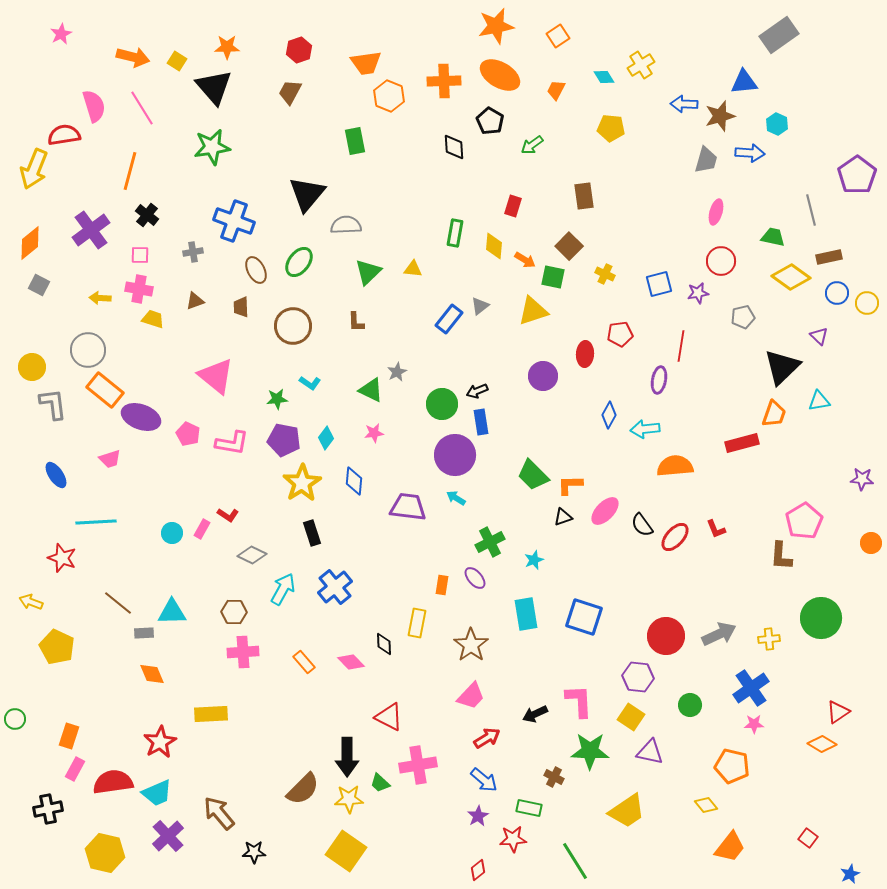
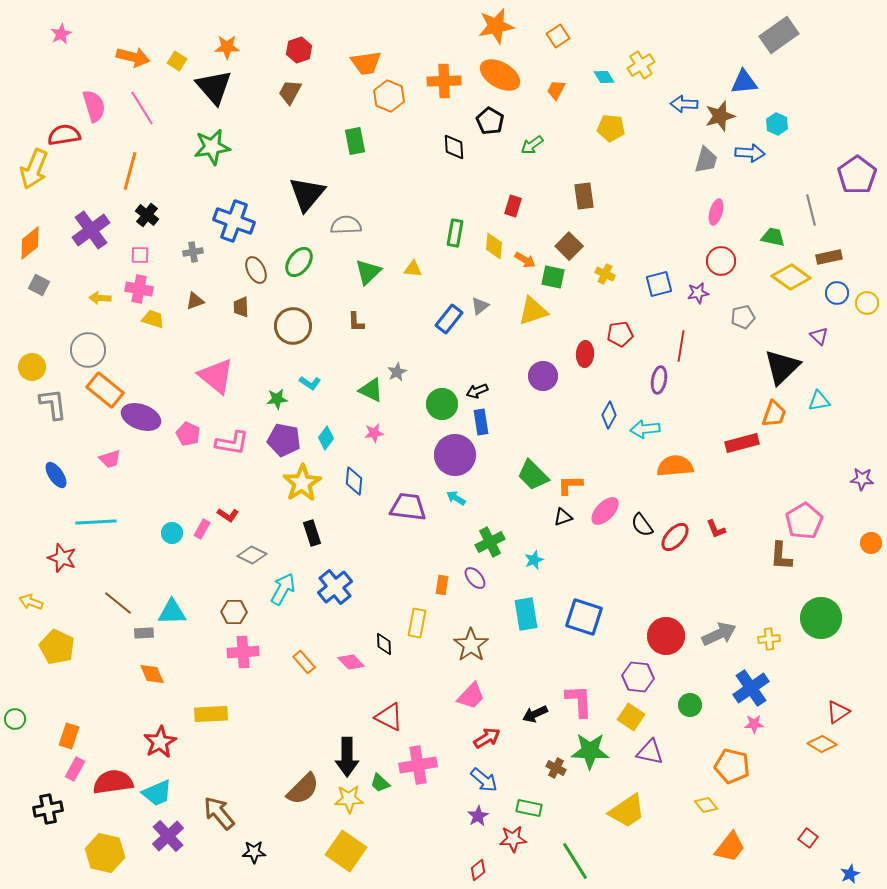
brown cross at (554, 777): moved 2 px right, 9 px up
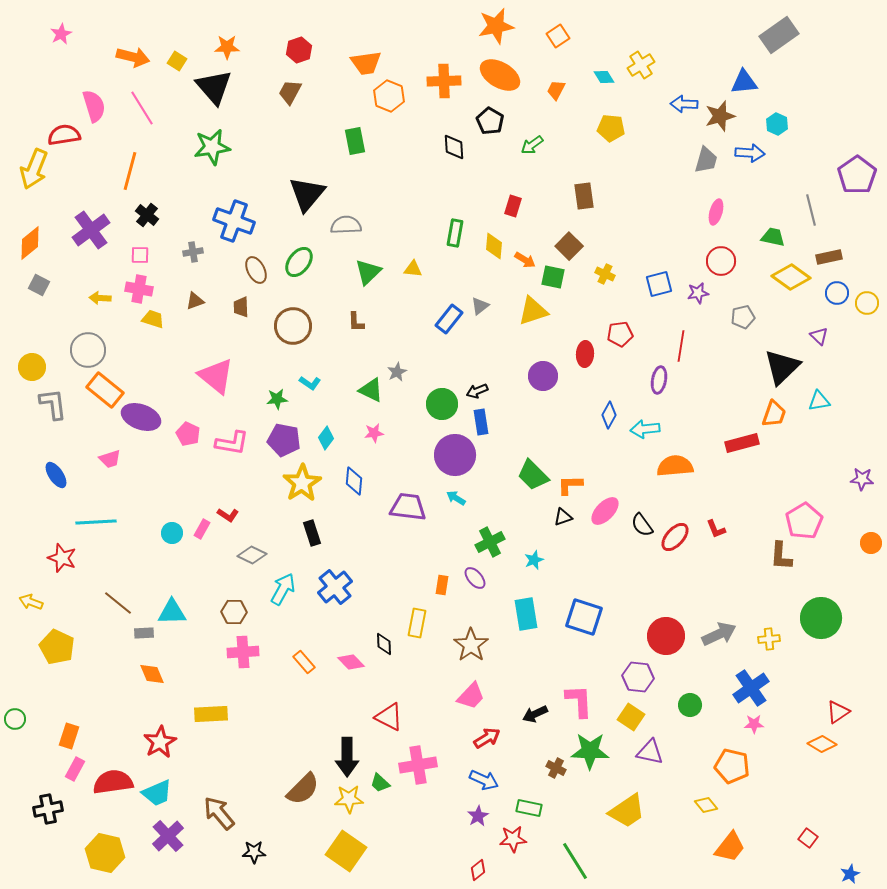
blue arrow at (484, 780): rotated 16 degrees counterclockwise
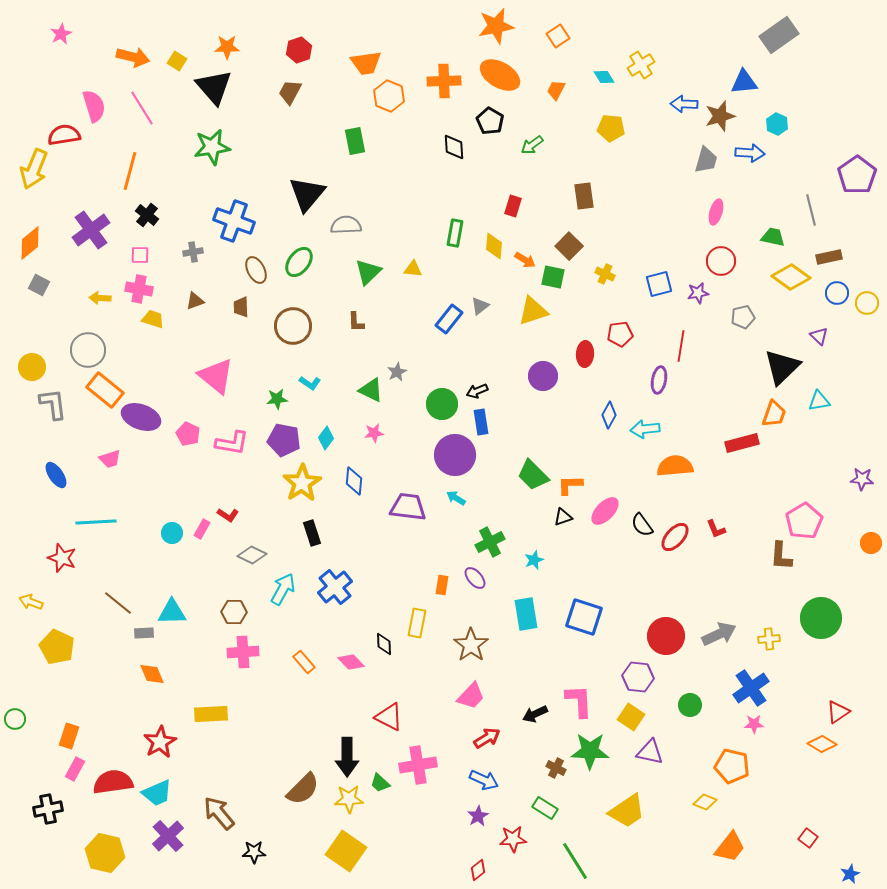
yellow diamond at (706, 805): moved 1 px left, 3 px up; rotated 30 degrees counterclockwise
green rectangle at (529, 808): moved 16 px right; rotated 20 degrees clockwise
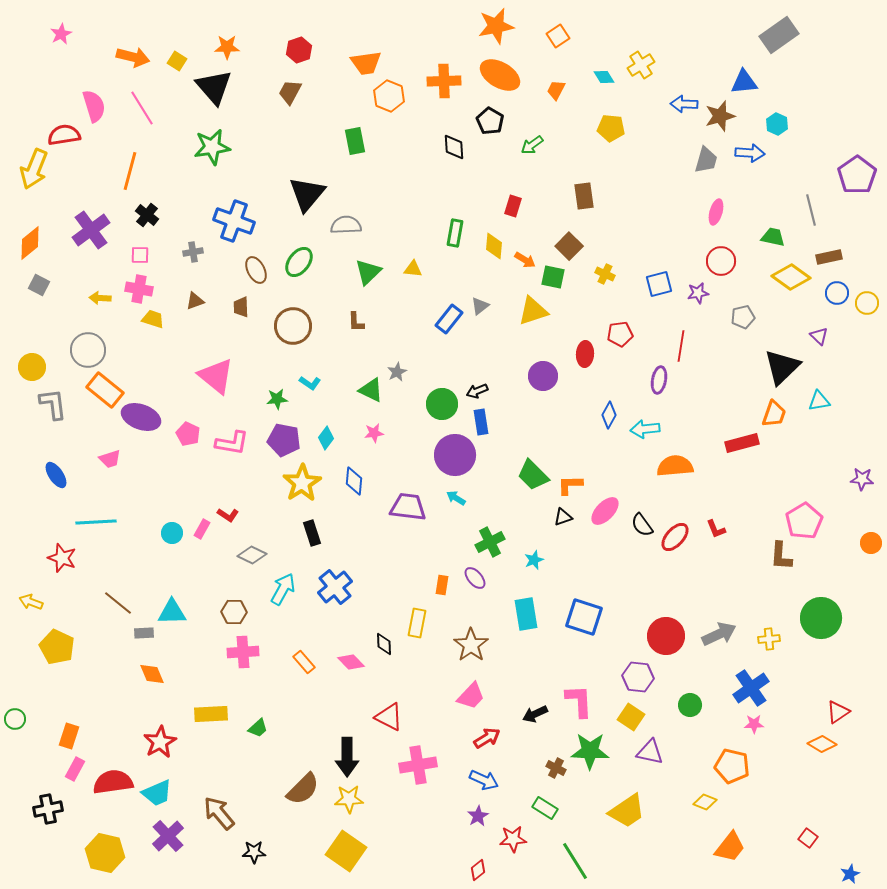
green trapezoid at (380, 783): moved 122 px left, 55 px up; rotated 85 degrees counterclockwise
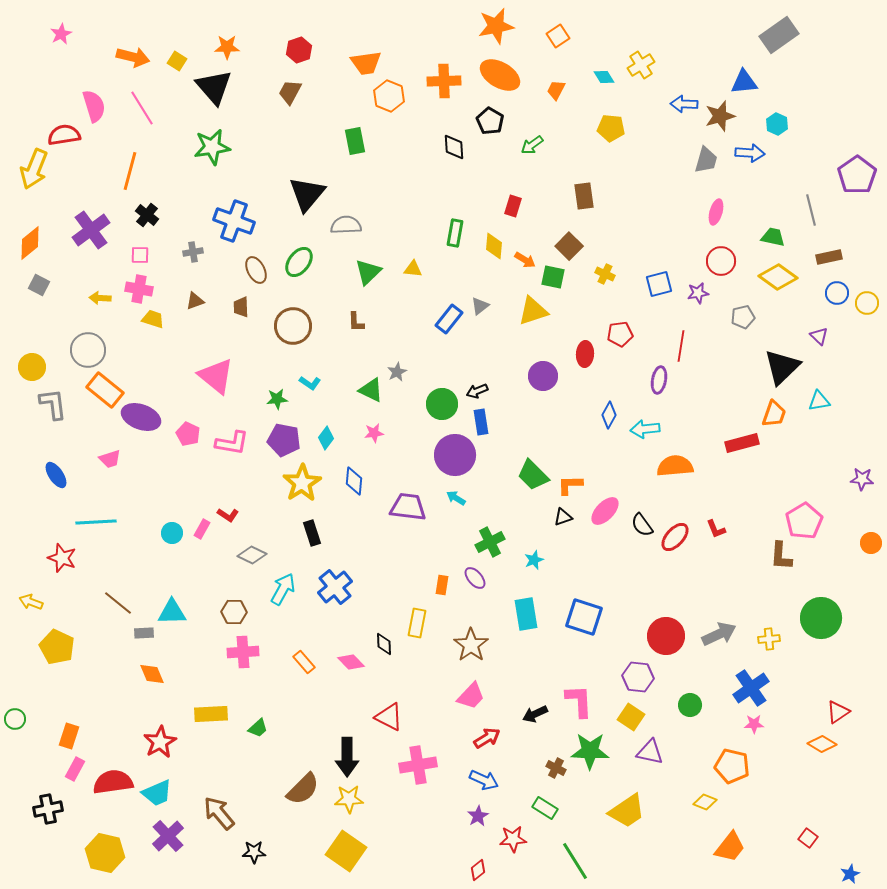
yellow diamond at (791, 277): moved 13 px left
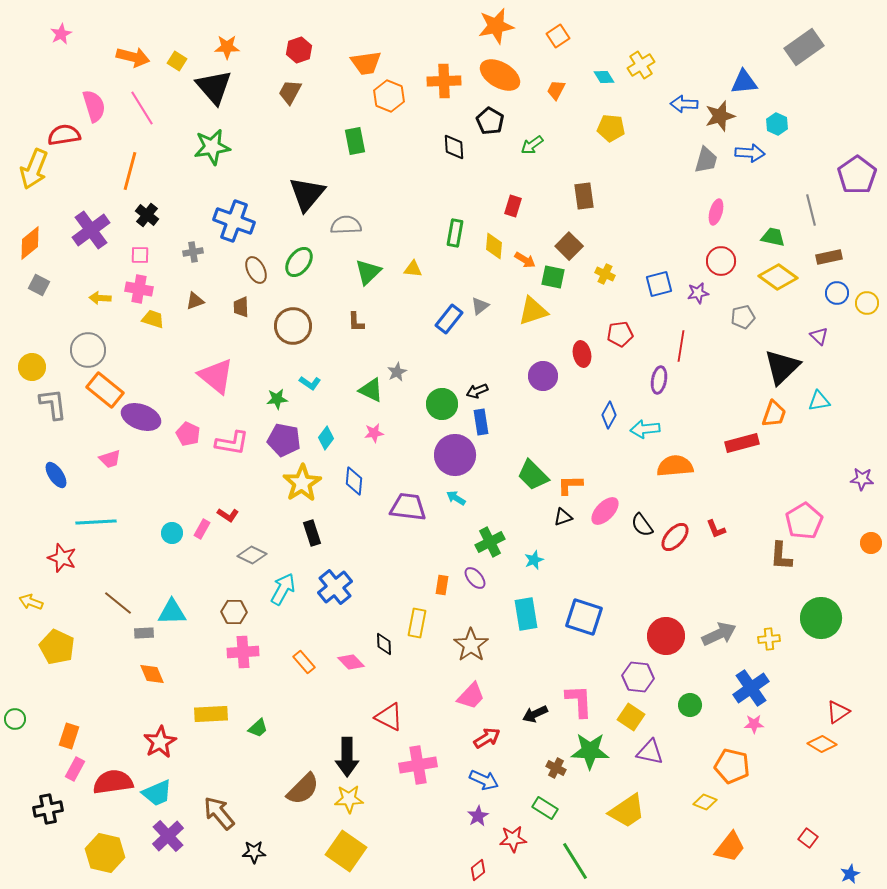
gray rectangle at (779, 35): moved 25 px right, 12 px down
red ellipse at (585, 354): moved 3 px left; rotated 15 degrees counterclockwise
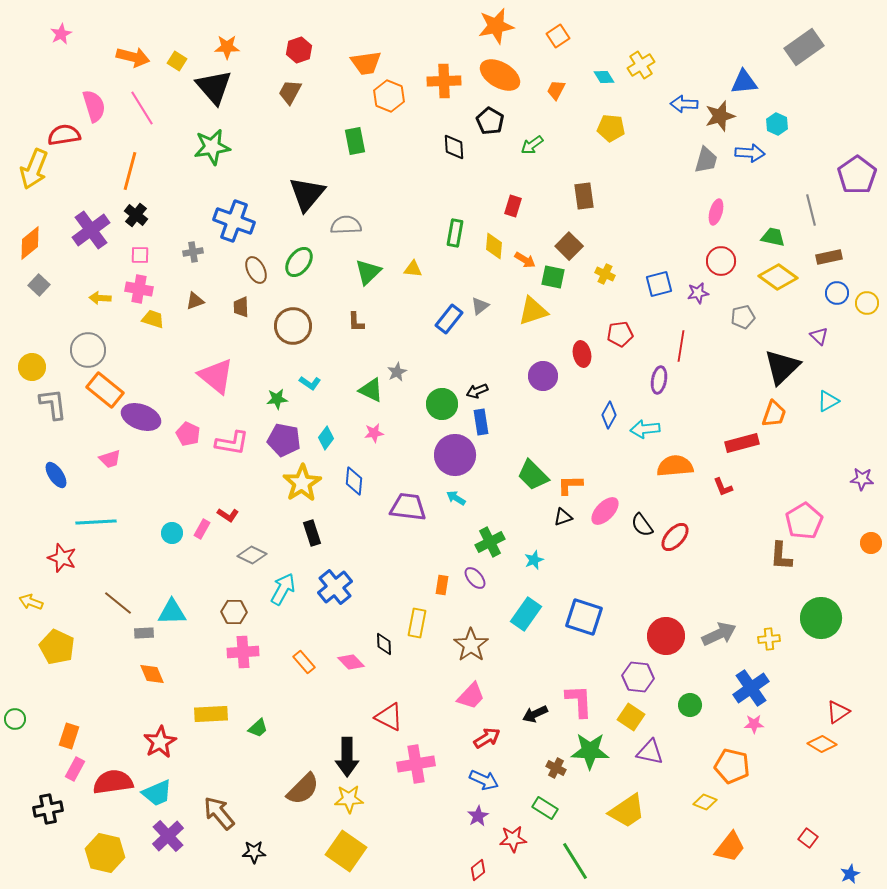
black cross at (147, 215): moved 11 px left
gray square at (39, 285): rotated 15 degrees clockwise
cyan triangle at (819, 401): moved 9 px right; rotated 20 degrees counterclockwise
red L-shape at (716, 529): moved 7 px right, 42 px up
cyan rectangle at (526, 614): rotated 44 degrees clockwise
pink cross at (418, 765): moved 2 px left, 1 px up
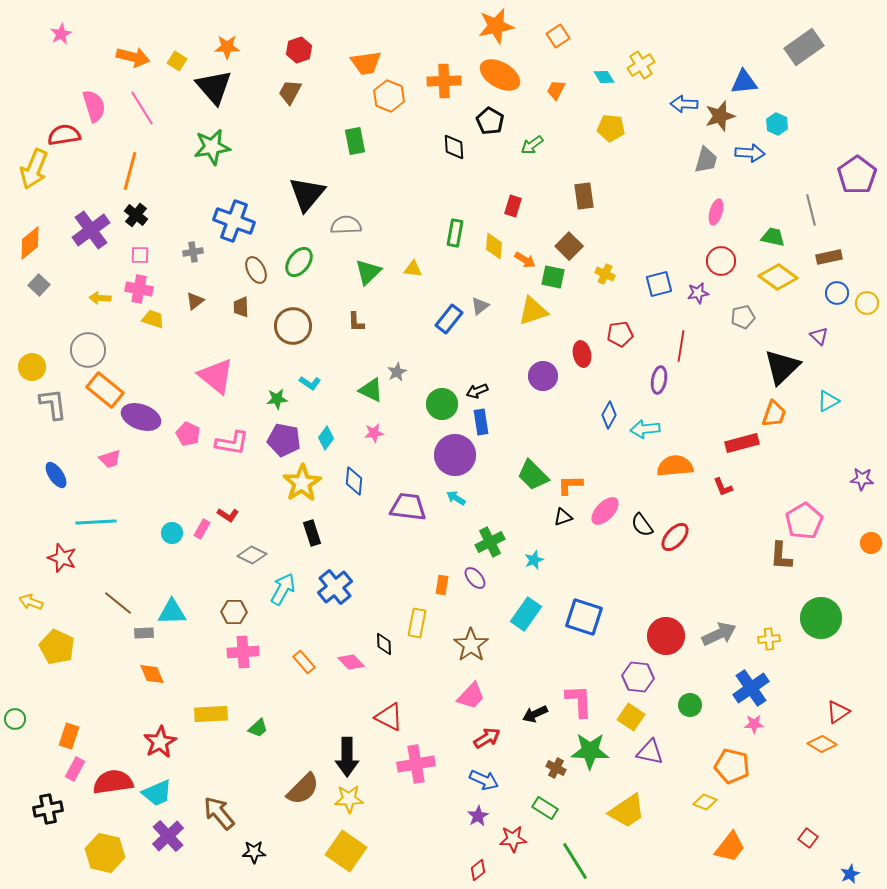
brown triangle at (195, 301): rotated 18 degrees counterclockwise
